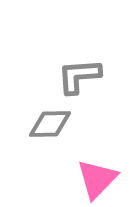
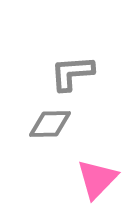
gray L-shape: moved 7 px left, 3 px up
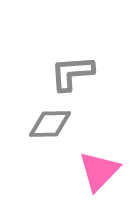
pink triangle: moved 2 px right, 8 px up
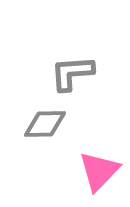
gray diamond: moved 5 px left
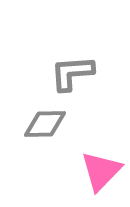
pink triangle: moved 2 px right
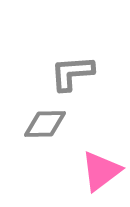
pink triangle: rotated 9 degrees clockwise
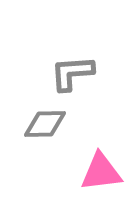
pink triangle: moved 1 px down; rotated 30 degrees clockwise
